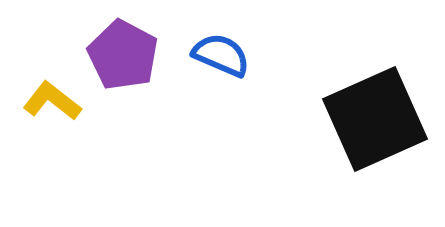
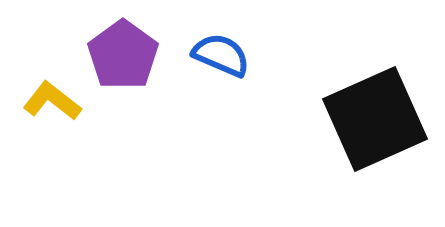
purple pentagon: rotated 8 degrees clockwise
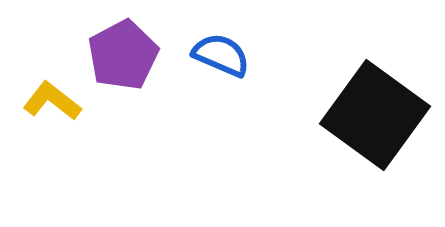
purple pentagon: rotated 8 degrees clockwise
black square: moved 4 px up; rotated 30 degrees counterclockwise
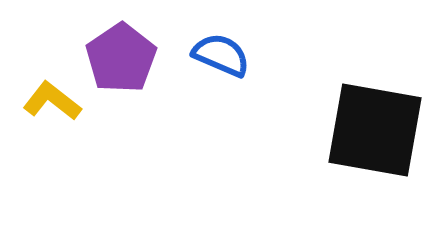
purple pentagon: moved 2 px left, 3 px down; rotated 6 degrees counterclockwise
black square: moved 15 px down; rotated 26 degrees counterclockwise
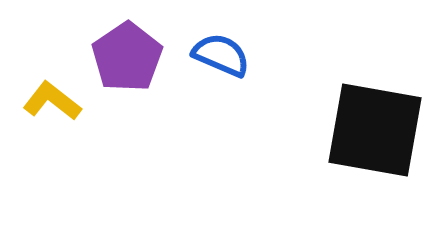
purple pentagon: moved 6 px right, 1 px up
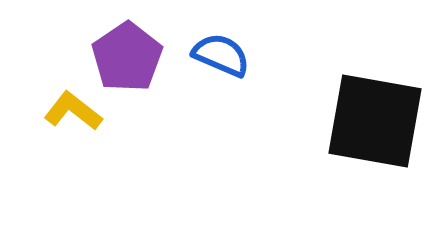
yellow L-shape: moved 21 px right, 10 px down
black square: moved 9 px up
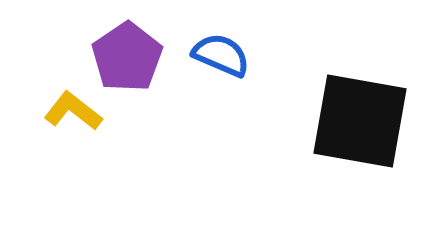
black square: moved 15 px left
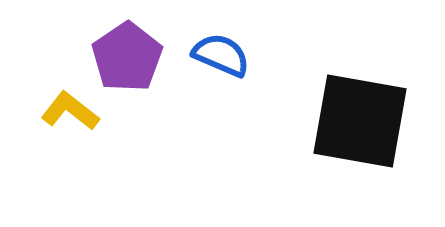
yellow L-shape: moved 3 px left
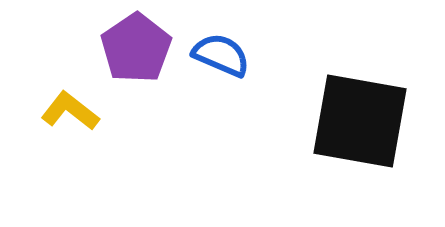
purple pentagon: moved 9 px right, 9 px up
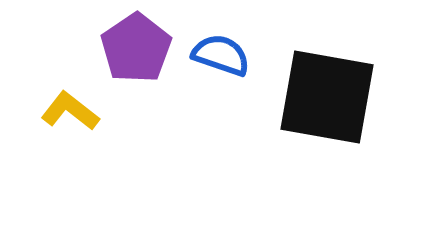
blue semicircle: rotated 4 degrees counterclockwise
black square: moved 33 px left, 24 px up
